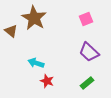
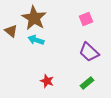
cyan arrow: moved 23 px up
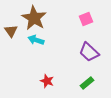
brown triangle: rotated 16 degrees clockwise
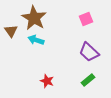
green rectangle: moved 1 px right, 3 px up
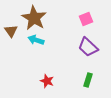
purple trapezoid: moved 1 px left, 5 px up
green rectangle: rotated 32 degrees counterclockwise
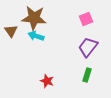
brown star: rotated 25 degrees counterclockwise
cyan arrow: moved 4 px up
purple trapezoid: rotated 85 degrees clockwise
green rectangle: moved 1 px left, 5 px up
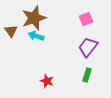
brown star: rotated 25 degrees counterclockwise
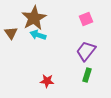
brown star: rotated 10 degrees counterclockwise
brown triangle: moved 2 px down
cyan arrow: moved 2 px right, 1 px up
purple trapezoid: moved 2 px left, 4 px down
red star: rotated 16 degrees counterclockwise
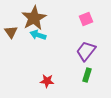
brown triangle: moved 1 px up
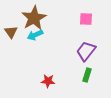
pink square: rotated 24 degrees clockwise
cyan arrow: moved 3 px left; rotated 42 degrees counterclockwise
red star: moved 1 px right
